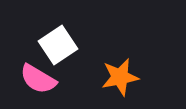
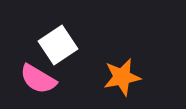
orange star: moved 2 px right
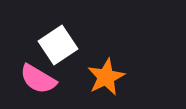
orange star: moved 16 px left; rotated 15 degrees counterclockwise
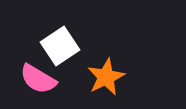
white square: moved 2 px right, 1 px down
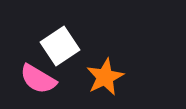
orange star: moved 1 px left
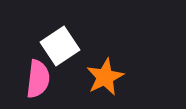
pink semicircle: rotated 114 degrees counterclockwise
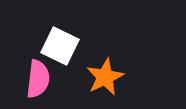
white square: rotated 30 degrees counterclockwise
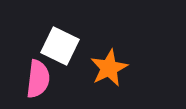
orange star: moved 4 px right, 9 px up
